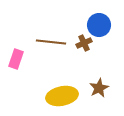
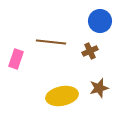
blue circle: moved 1 px right, 4 px up
brown cross: moved 6 px right, 8 px down
brown star: rotated 12 degrees clockwise
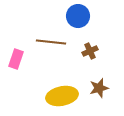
blue circle: moved 22 px left, 5 px up
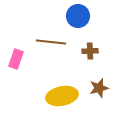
brown cross: rotated 21 degrees clockwise
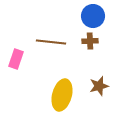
blue circle: moved 15 px right
brown cross: moved 10 px up
brown star: moved 2 px up
yellow ellipse: moved 1 px up; rotated 64 degrees counterclockwise
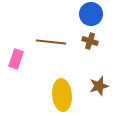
blue circle: moved 2 px left, 2 px up
brown cross: rotated 21 degrees clockwise
yellow ellipse: rotated 20 degrees counterclockwise
